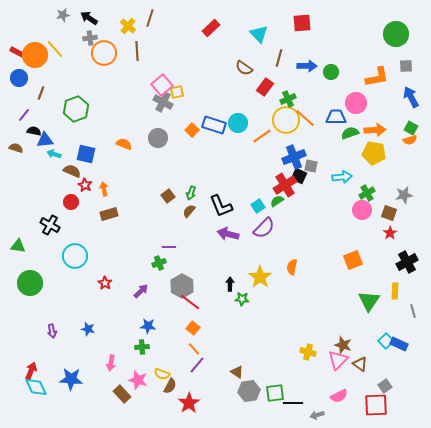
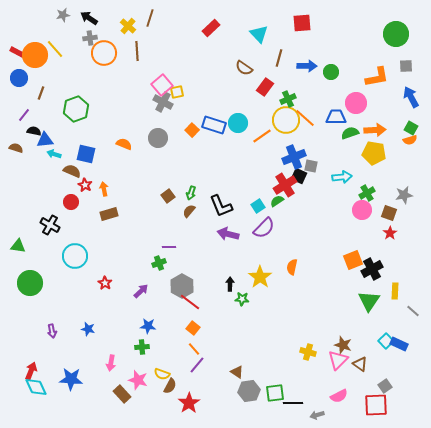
black cross at (407, 262): moved 35 px left, 7 px down
gray line at (413, 311): rotated 32 degrees counterclockwise
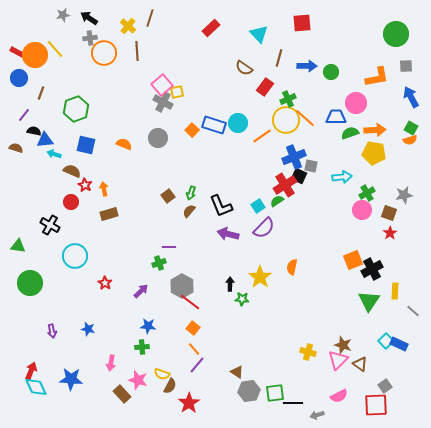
blue square at (86, 154): moved 9 px up
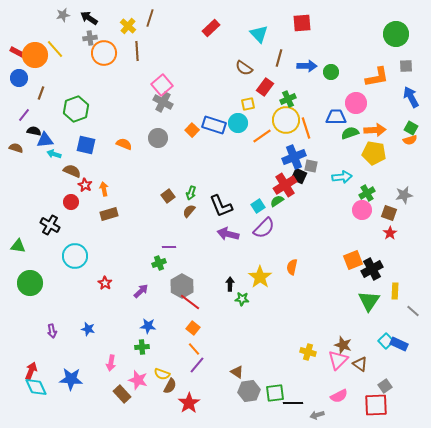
yellow square at (177, 92): moved 71 px right, 12 px down
orange line at (305, 118): moved 1 px right, 10 px down; rotated 30 degrees clockwise
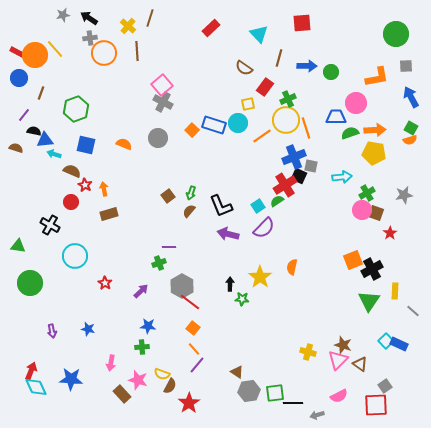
brown square at (389, 213): moved 13 px left
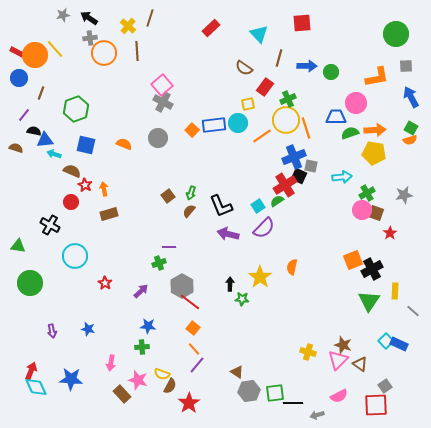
blue rectangle at (214, 125): rotated 25 degrees counterclockwise
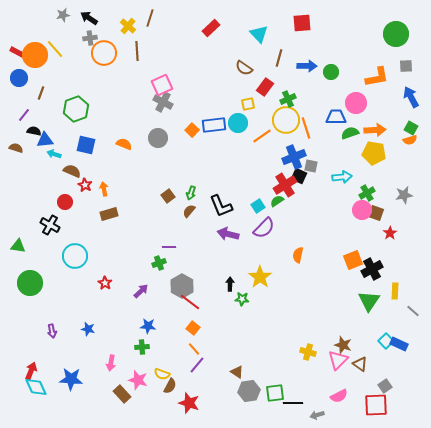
pink square at (162, 85): rotated 15 degrees clockwise
red circle at (71, 202): moved 6 px left
orange semicircle at (292, 267): moved 6 px right, 12 px up
red star at (189, 403): rotated 20 degrees counterclockwise
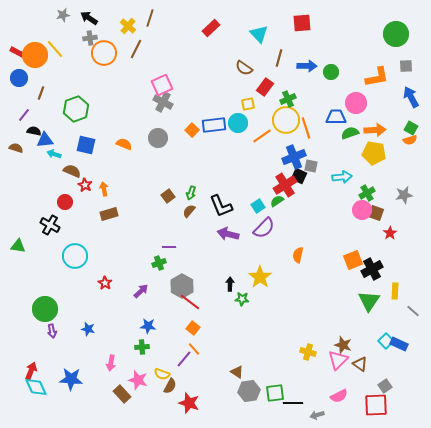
brown line at (137, 51): moved 1 px left, 2 px up; rotated 30 degrees clockwise
green circle at (30, 283): moved 15 px right, 26 px down
purple line at (197, 365): moved 13 px left, 6 px up
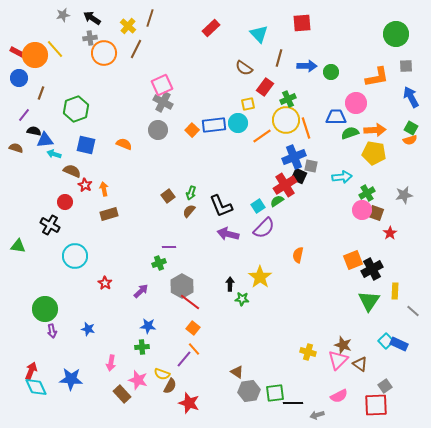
black arrow at (89, 18): moved 3 px right
gray circle at (158, 138): moved 8 px up
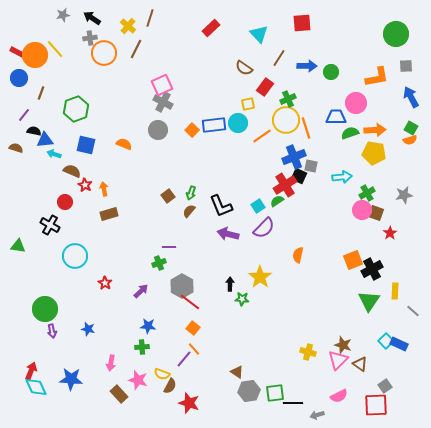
brown line at (279, 58): rotated 18 degrees clockwise
brown rectangle at (122, 394): moved 3 px left
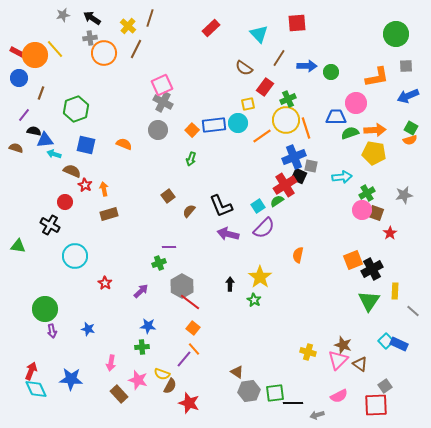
red square at (302, 23): moved 5 px left
blue arrow at (411, 97): moved 3 px left, 1 px up; rotated 85 degrees counterclockwise
green arrow at (191, 193): moved 34 px up
green star at (242, 299): moved 12 px right, 1 px down; rotated 24 degrees clockwise
cyan diamond at (36, 387): moved 2 px down
